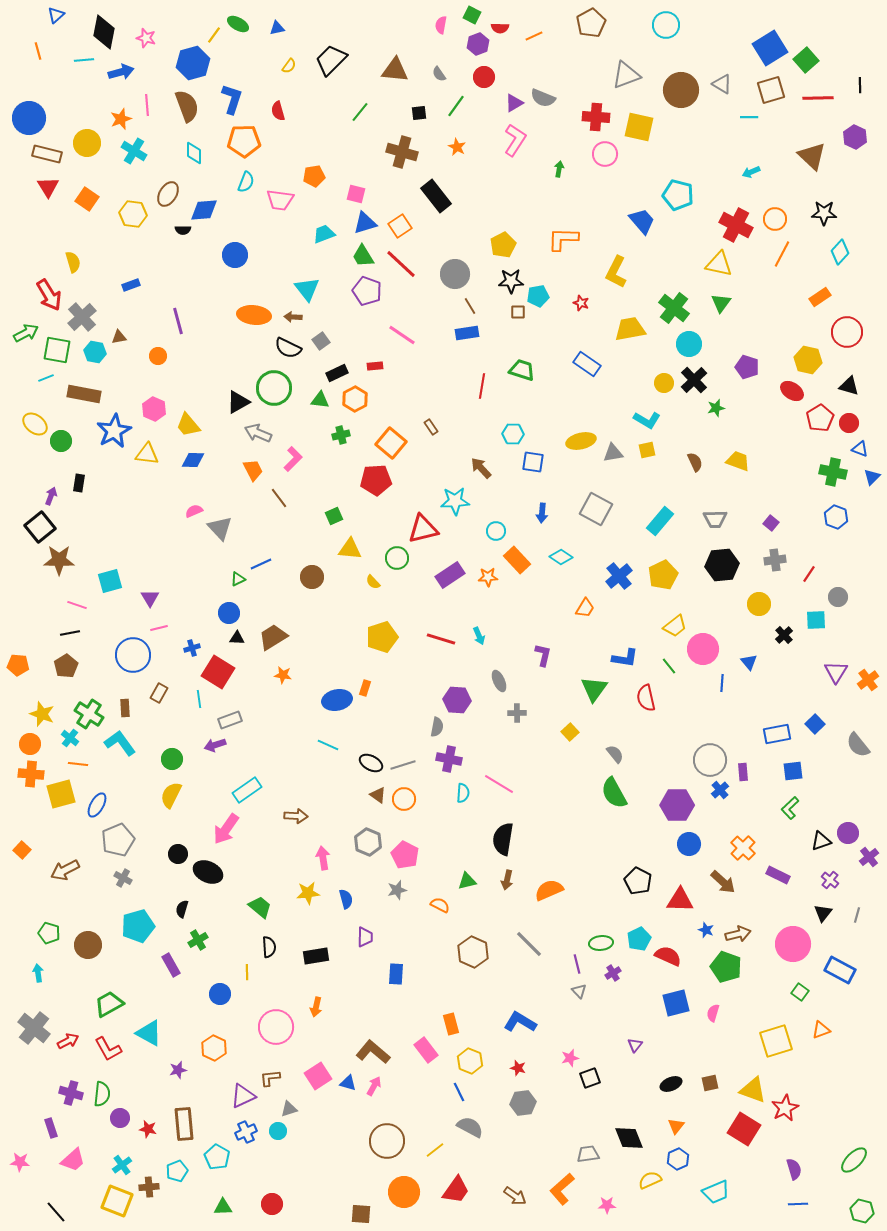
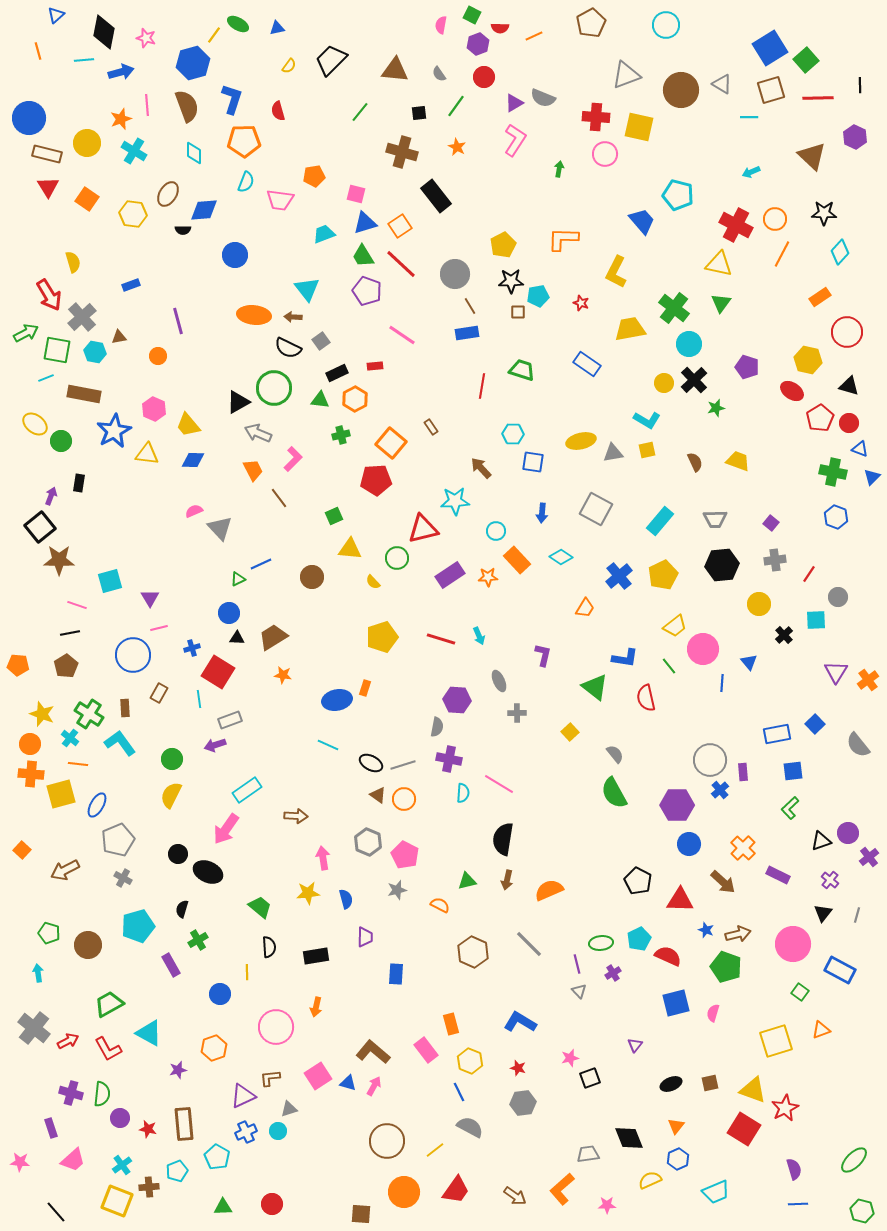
green triangle at (594, 689): moved 1 px right, 2 px up; rotated 28 degrees counterclockwise
orange hexagon at (214, 1048): rotated 15 degrees clockwise
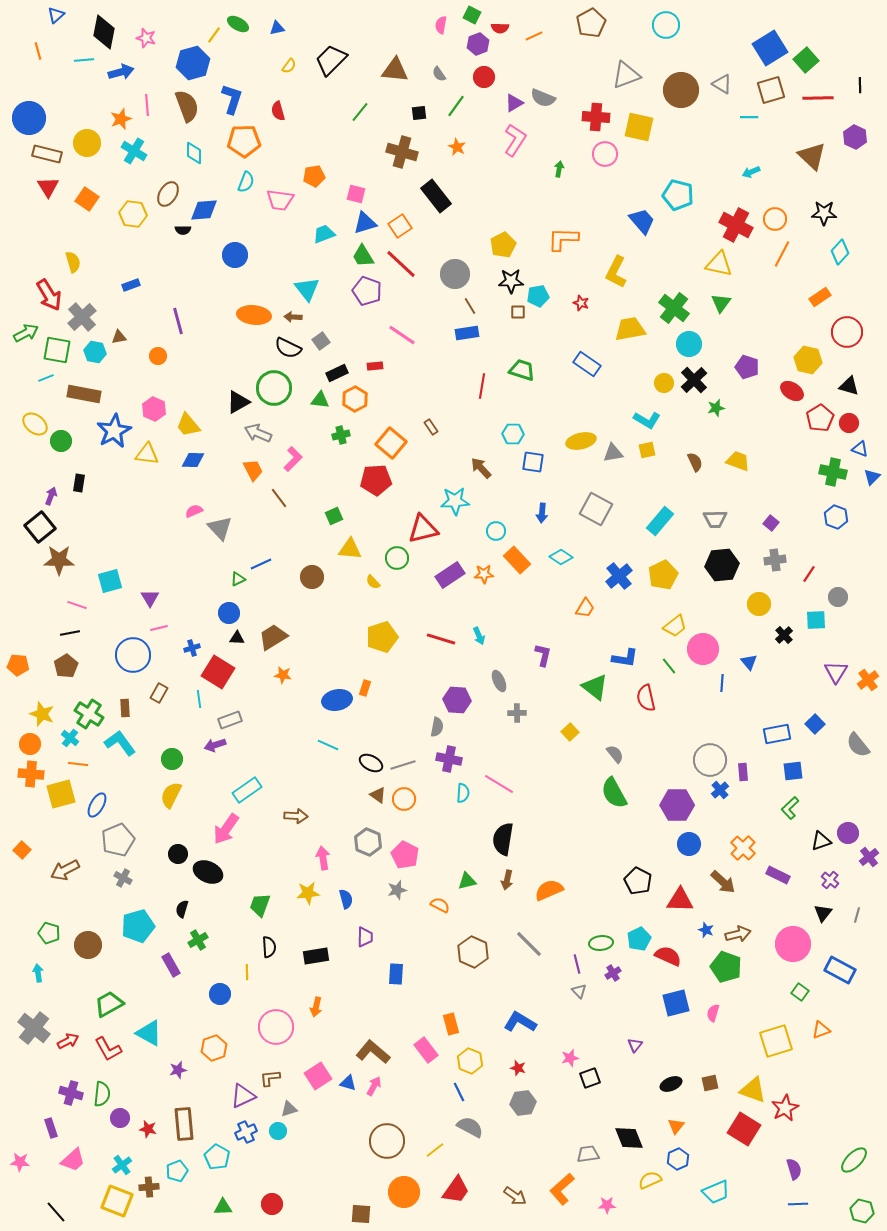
orange star at (488, 577): moved 4 px left, 3 px up
green trapezoid at (260, 907): moved 2 px up; rotated 110 degrees counterclockwise
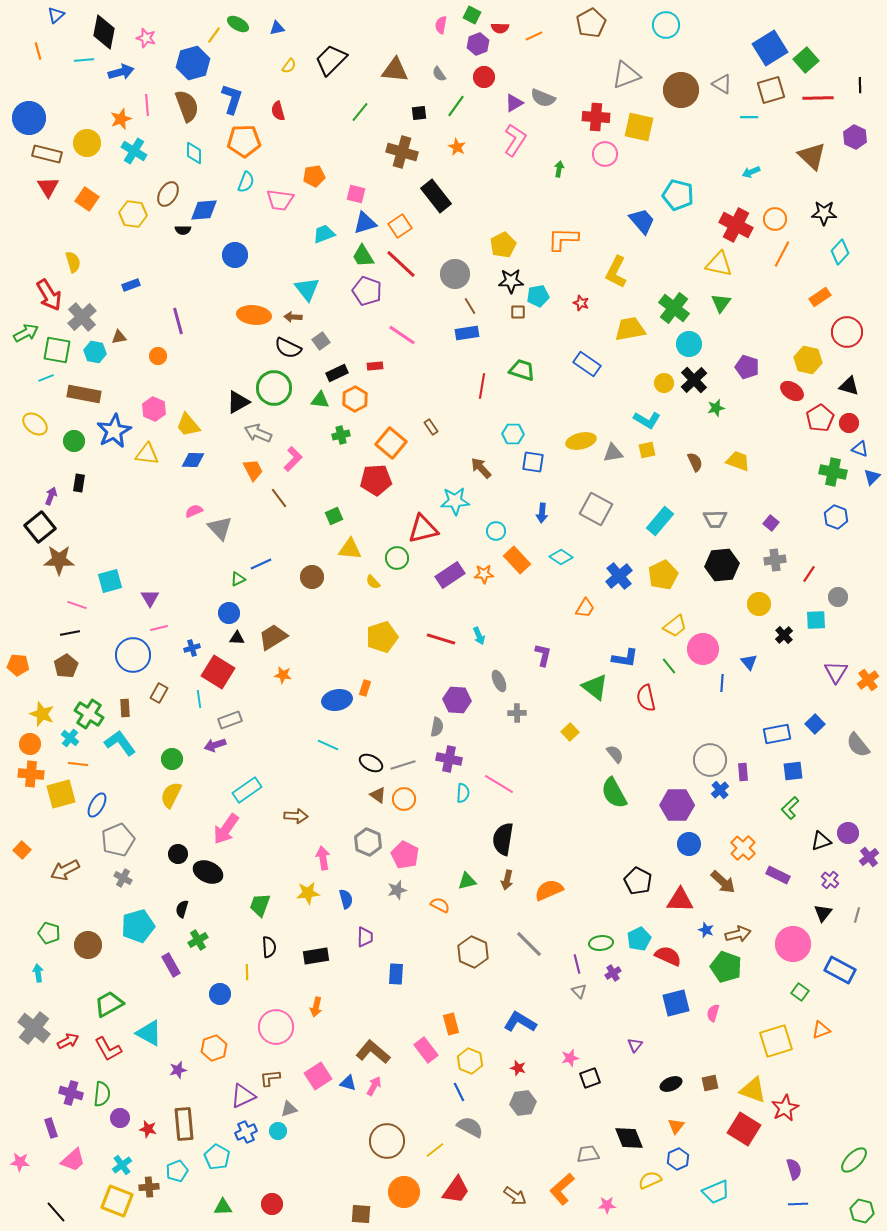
green circle at (61, 441): moved 13 px right
